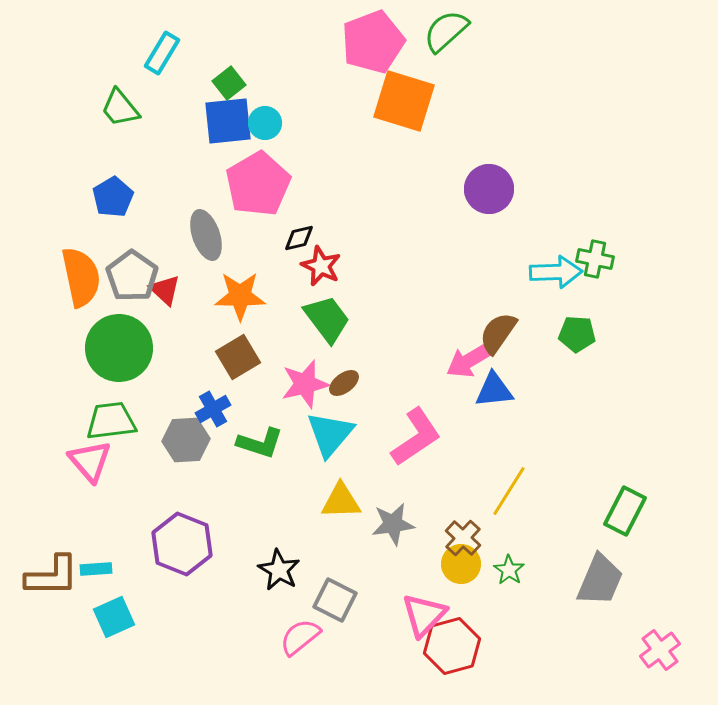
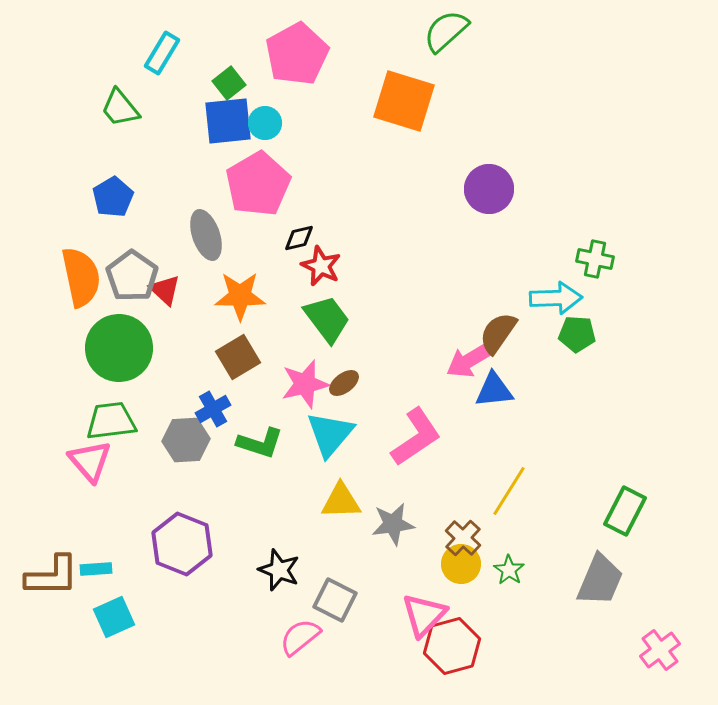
pink pentagon at (373, 42): moved 76 px left, 12 px down; rotated 8 degrees counterclockwise
cyan arrow at (556, 272): moved 26 px down
black star at (279, 570): rotated 9 degrees counterclockwise
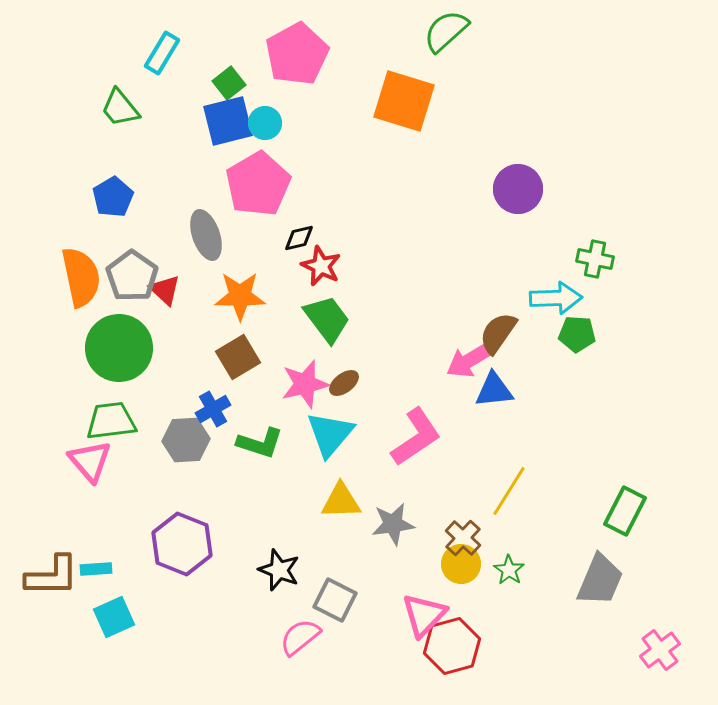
blue square at (228, 121): rotated 8 degrees counterclockwise
purple circle at (489, 189): moved 29 px right
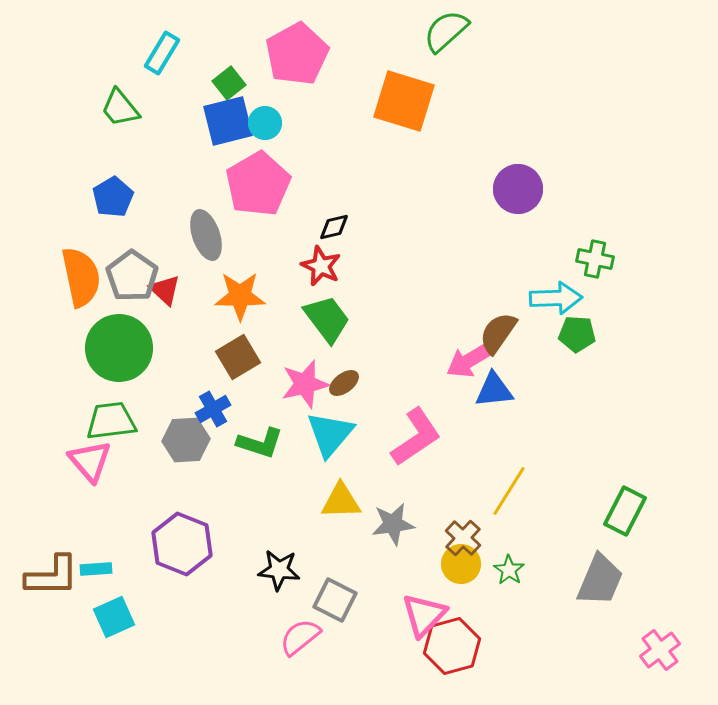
black diamond at (299, 238): moved 35 px right, 11 px up
black star at (279, 570): rotated 15 degrees counterclockwise
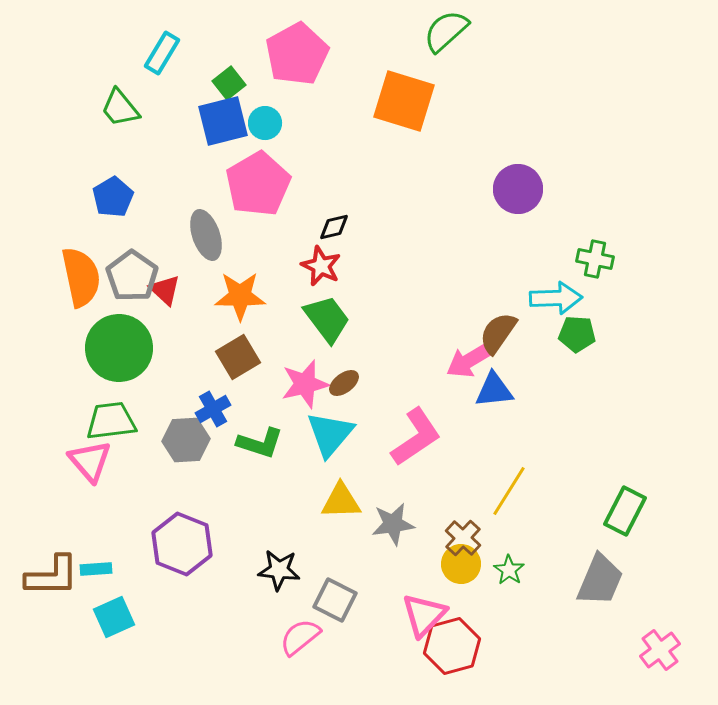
blue square at (228, 121): moved 5 px left
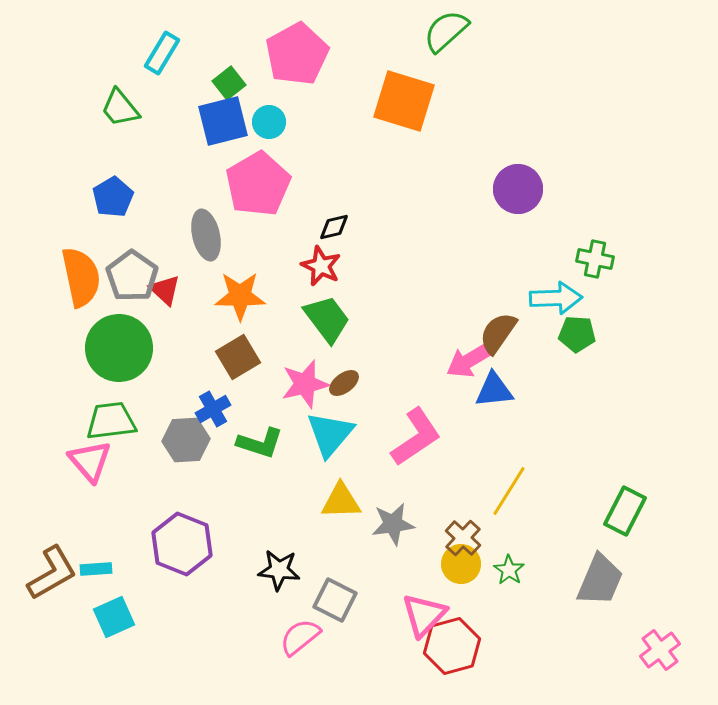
cyan circle at (265, 123): moved 4 px right, 1 px up
gray ellipse at (206, 235): rotated 6 degrees clockwise
brown L-shape at (52, 576): moved 3 px up; rotated 30 degrees counterclockwise
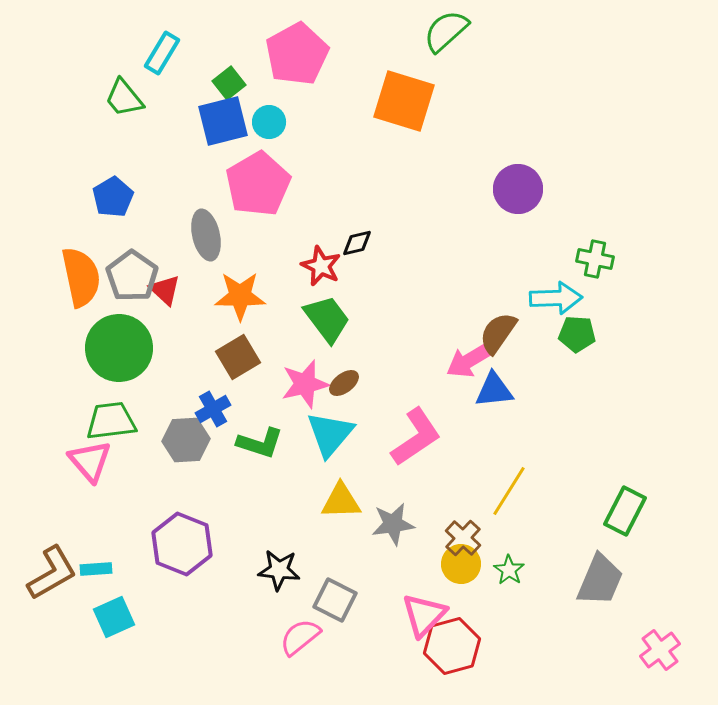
green trapezoid at (120, 108): moved 4 px right, 10 px up
black diamond at (334, 227): moved 23 px right, 16 px down
